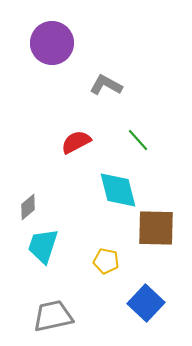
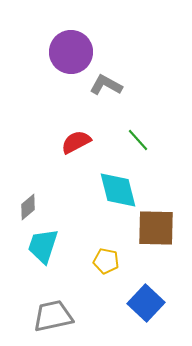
purple circle: moved 19 px right, 9 px down
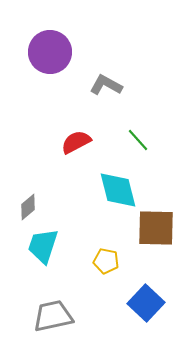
purple circle: moved 21 px left
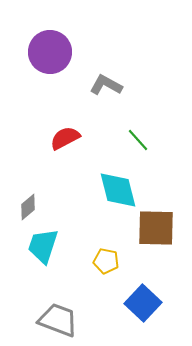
red semicircle: moved 11 px left, 4 px up
blue square: moved 3 px left
gray trapezoid: moved 5 px right, 4 px down; rotated 33 degrees clockwise
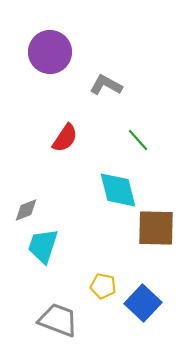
red semicircle: rotated 152 degrees clockwise
gray diamond: moved 2 px left, 3 px down; rotated 20 degrees clockwise
yellow pentagon: moved 3 px left, 25 px down
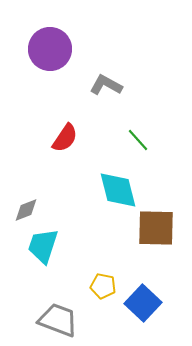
purple circle: moved 3 px up
